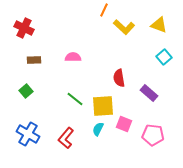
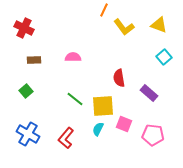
yellow L-shape: rotated 10 degrees clockwise
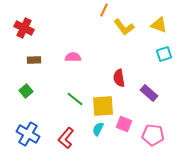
cyan square: moved 3 px up; rotated 21 degrees clockwise
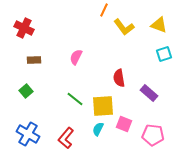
pink semicircle: moved 3 px right; rotated 63 degrees counterclockwise
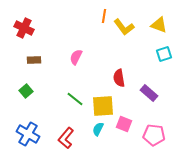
orange line: moved 6 px down; rotated 16 degrees counterclockwise
pink pentagon: moved 1 px right
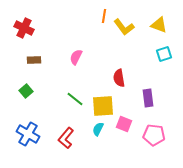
purple rectangle: moved 1 px left, 5 px down; rotated 42 degrees clockwise
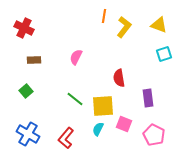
yellow L-shape: rotated 105 degrees counterclockwise
pink pentagon: rotated 20 degrees clockwise
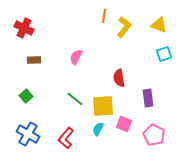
green square: moved 5 px down
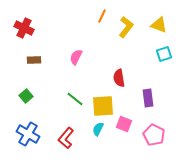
orange line: moved 2 px left; rotated 16 degrees clockwise
yellow L-shape: moved 2 px right
